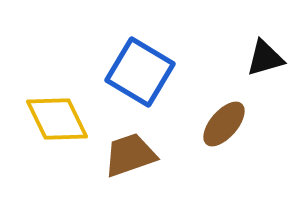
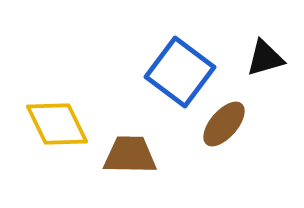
blue square: moved 40 px right; rotated 6 degrees clockwise
yellow diamond: moved 5 px down
brown trapezoid: rotated 20 degrees clockwise
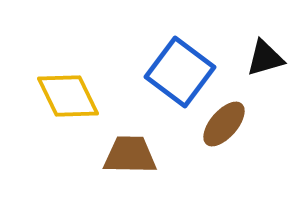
yellow diamond: moved 11 px right, 28 px up
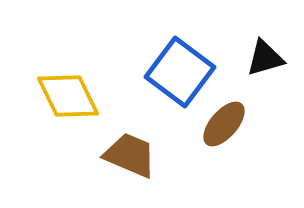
brown trapezoid: rotated 22 degrees clockwise
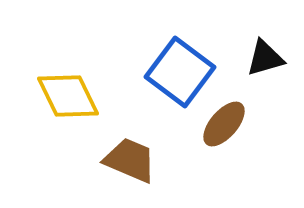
brown trapezoid: moved 5 px down
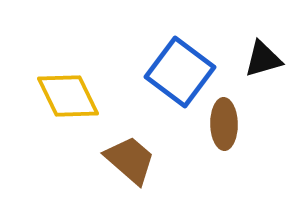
black triangle: moved 2 px left, 1 px down
brown ellipse: rotated 42 degrees counterclockwise
brown trapezoid: rotated 18 degrees clockwise
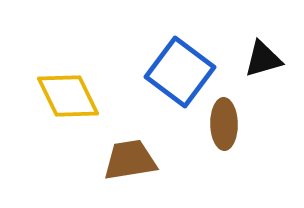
brown trapezoid: rotated 50 degrees counterclockwise
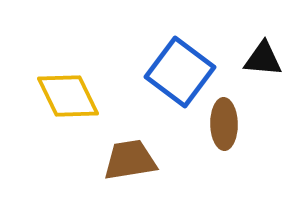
black triangle: rotated 21 degrees clockwise
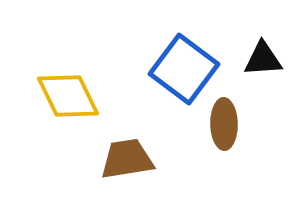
black triangle: rotated 9 degrees counterclockwise
blue square: moved 4 px right, 3 px up
brown trapezoid: moved 3 px left, 1 px up
